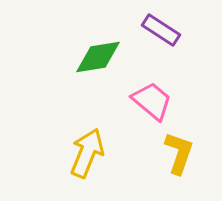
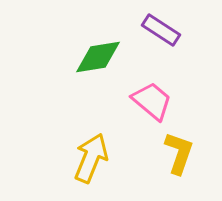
yellow arrow: moved 4 px right, 5 px down
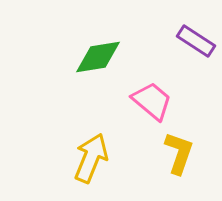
purple rectangle: moved 35 px right, 11 px down
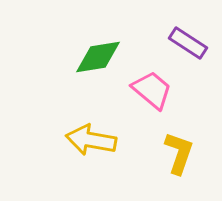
purple rectangle: moved 8 px left, 2 px down
pink trapezoid: moved 11 px up
yellow arrow: moved 18 px up; rotated 102 degrees counterclockwise
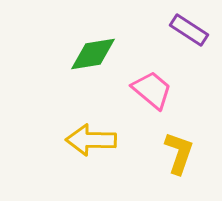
purple rectangle: moved 1 px right, 13 px up
green diamond: moved 5 px left, 3 px up
yellow arrow: rotated 9 degrees counterclockwise
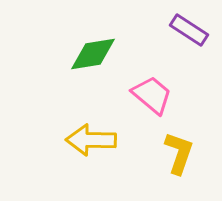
pink trapezoid: moved 5 px down
